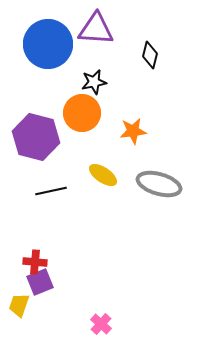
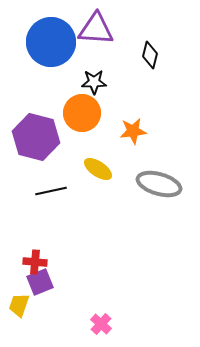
blue circle: moved 3 px right, 2 px up
black star: rotated 10 degrees clockwise
yellow ellipse: moved 5 px left, 6 px up
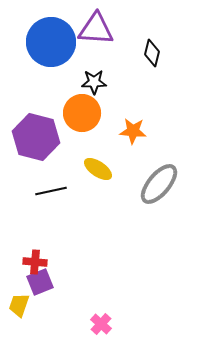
black diamond: moved 2 px right, 2 px up
orange star: rotated 12 degrees clockwise
gray ellipse: rotated 66 degrees counterclockwise
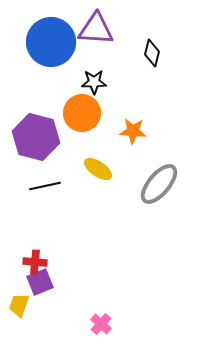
black line: moved 6 px left, 5 px up
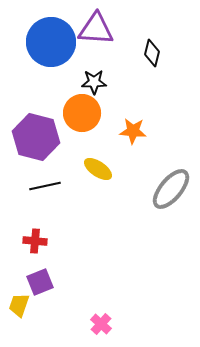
gray ellipse: moved 12 px right, 5 px down
red cross: moved 21 px up
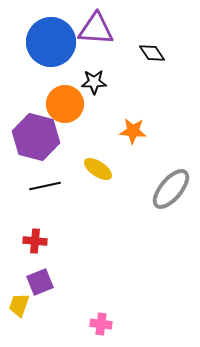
black diamond: rotated 48 degrees counterclockwise
orange circle: moved 17 px left, 9 px up
pink cross: rotated 35 degrees counterclockwise
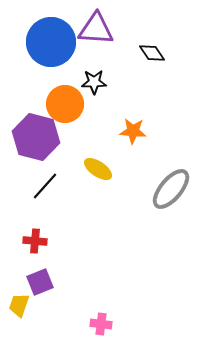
black line: rotated 36 degrees counterclockwise
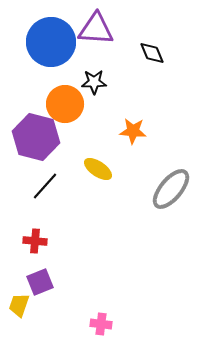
black diamond: rotated 12 degrees clockwise
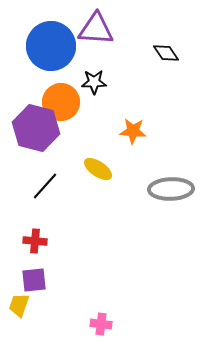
blue circle: moved 4 px down
black diamond: moved 14 px right; rotated 12 degrees counterclockwise
orange circle: moved 4 px left, 2 px up
purple hexagon: moved 9 px up
gray ellipse: rotated 48 degrees clockwise
purple square: moved 6 px left, 2 px up; rotated 16 degrees clockwise
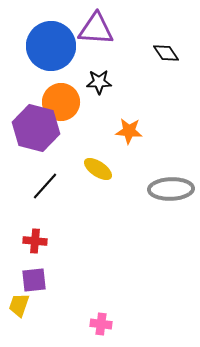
black star: moved 5 px right
orange star: moved 4 px left
